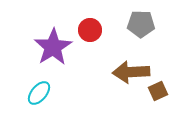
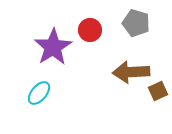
gray pentagon: moved 5 px left, 1 px up; rotated 16 degrees clockwise
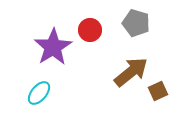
brown arrow: rotated 144 degrees clockwise
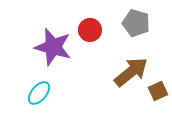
purple star: rotated 24 degrees counterclockwise
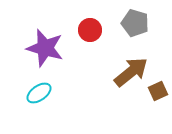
gray pentagon: moved 1 px left
purple star: moved 8 px left, 1 px down
cyan ellipse: rotated 15 degrees clockwise
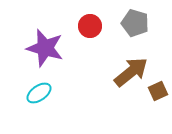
red circle: moved 4 px up
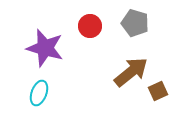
cyan ellipse: rotated 35 degrees counterclockwise
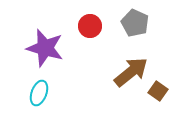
gray pentagon: rotated 8 degrees clockwise
brown square: rotated 30 degrees counterclockwise
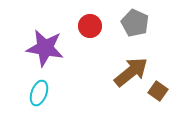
purple star: rotated 6 degrees counterclockwise
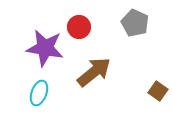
red circle: moved 11 px left, 1 px down
brown arrow: moved 37 px left
